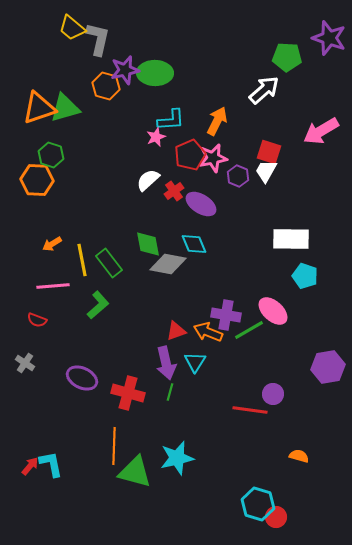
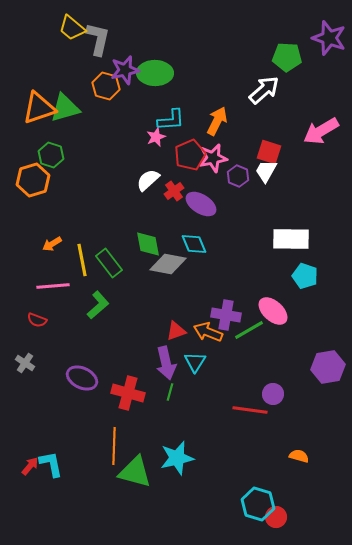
orange hexagon at (37, 180): moved 4 px left; rotated 20 degrees counterclockwise
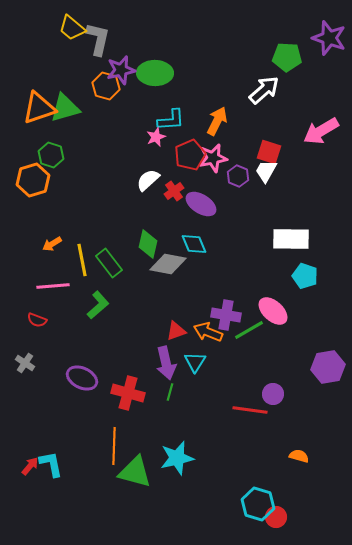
purple star at (125, 70): moved 4 px left
green diamond at (148, 244): rotated 24 degrees clockwise
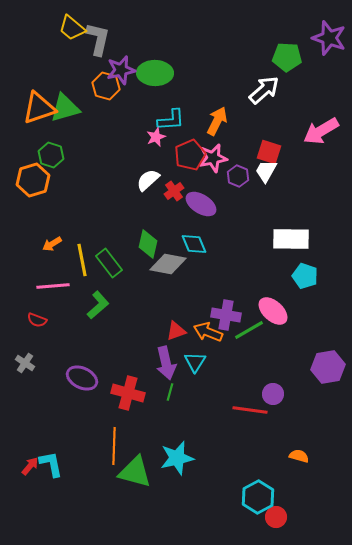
cyan hexagon at (258, 504): moved 7 px up; rotated 16 degrees clockwise
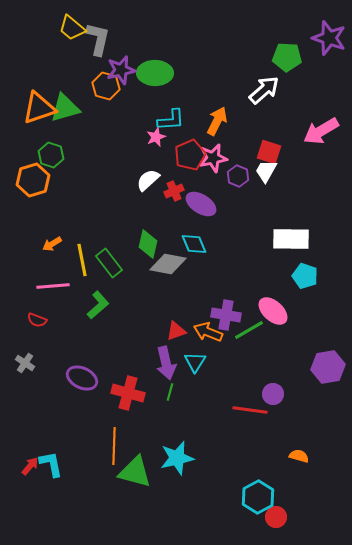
red cross at (174, 191): rotated 12 degrees clockwise
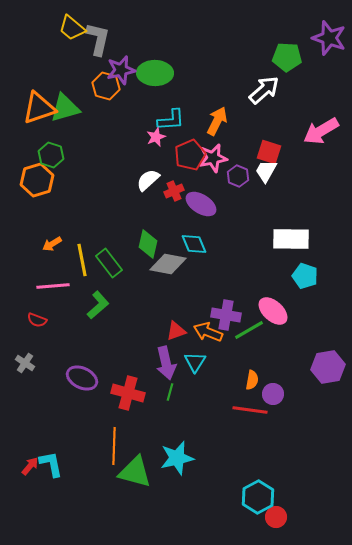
orange hexagon at (33, 180): moved 4 px right
orange semicircle at (299, 456): moved 47 px left, 76 px up; rotated 84 degrees clockwise
